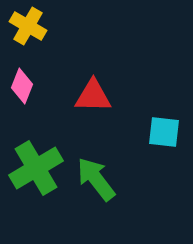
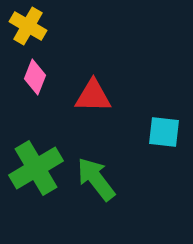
pink diamond: moved 13 px right, 9 px up
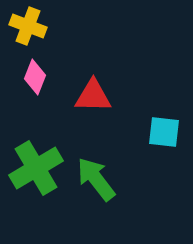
yellow cross: rotated 9 degrees counterclockwise
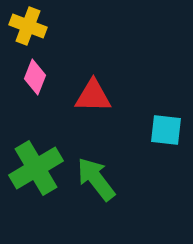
cyan square: moved 2 px right, 2 px up
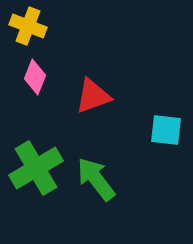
red triangle: rotated 21 degrees counterclockwise
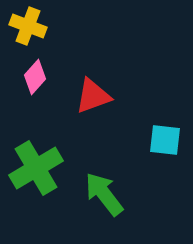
pink diamond: rotated 20 degrees clockwise
cyan square: moved 1 px left, 10 px down
green arrow: moved 8 px right, 15 px down
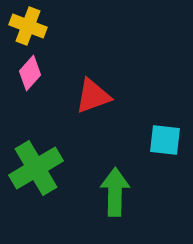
pink diamond: moved 5 px left, 4 px up
green arrow: moved 11 px right, 2 px up; rotated 39 degrees clockwise
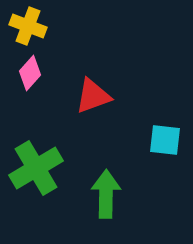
green arrow: moved 9 px left, 2 px down
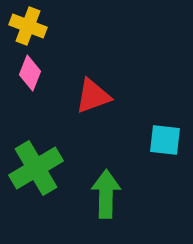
pink diamond: rotated 20 degrees counterclockwise
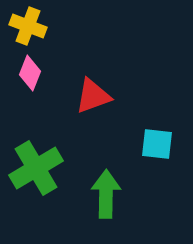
cyan square: moved 8 px left, 4 px down
